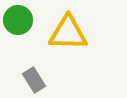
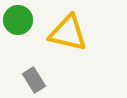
yellow triangle: rotated 12 degrees clockwise
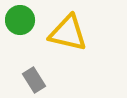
green circle: moved 2 px right
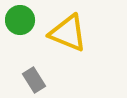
yellow triangle: rotated 9 degrees clockwise
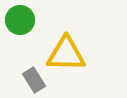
yellow triangle: moved 2 px left, 21 px down; rotated 21 degrees counterclockwise
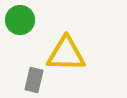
gray rectangle: rotated 45 degrees clockwise
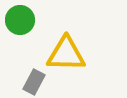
gray rectangle: moved 2 px down; rotated 15 degrees clockwise
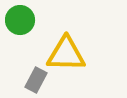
gray rectangle: moved 2 px right, 2 px up
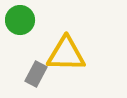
gray rectangle: moved 6 px up
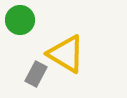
yellow triangle: rotated 30 degrees clockwise
